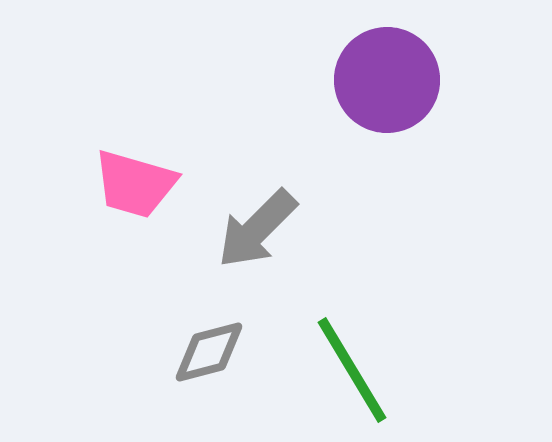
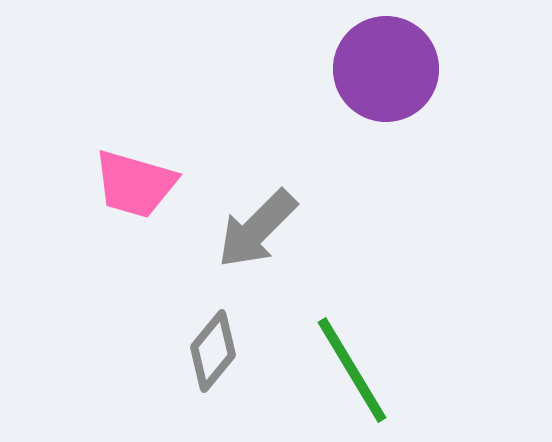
purple circle: moved 1 px left, 11 px up
gray diamond: moved 4 px right, 1 px up; rotated 36 degrees counterclockwise
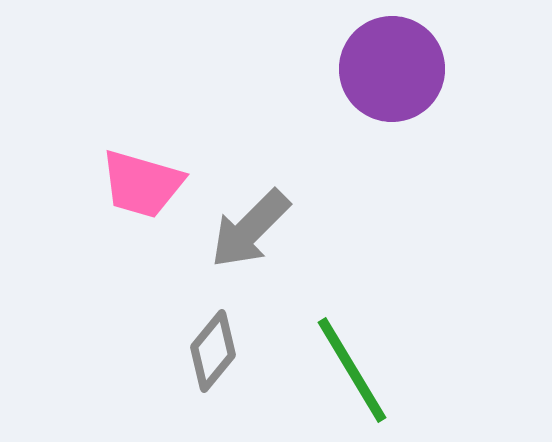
purple circle: moved 6 px right
pink trapezoid: moved 7 px right
gray arrow: moved 7 px left
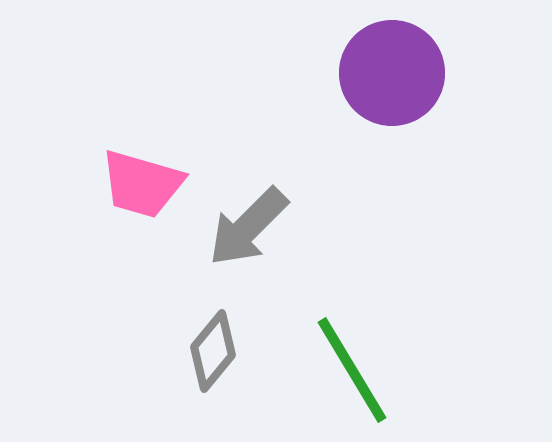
purple circle: moved 4 px down
gray arrow: moved 2 px left, 2 px up
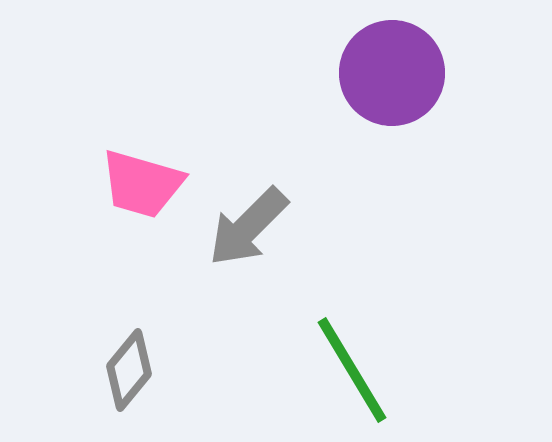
gray diamond: moved 84 px left, 19 px down
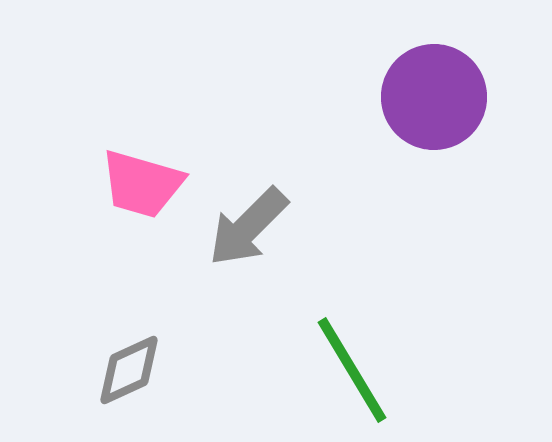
purple circle: moved 42 px right, 24 px down
gray diamond: rotated 26 degrees clockwise
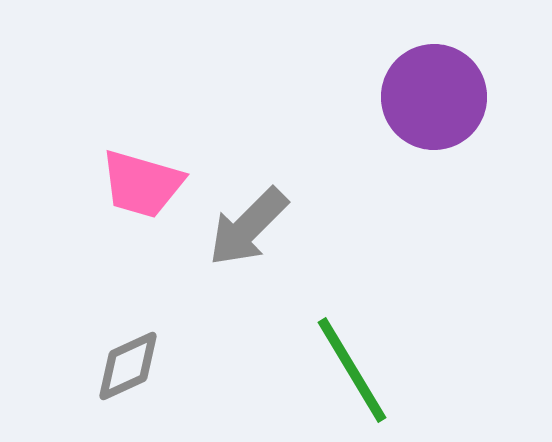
gray diamond: moved 1 px left, 4 px up
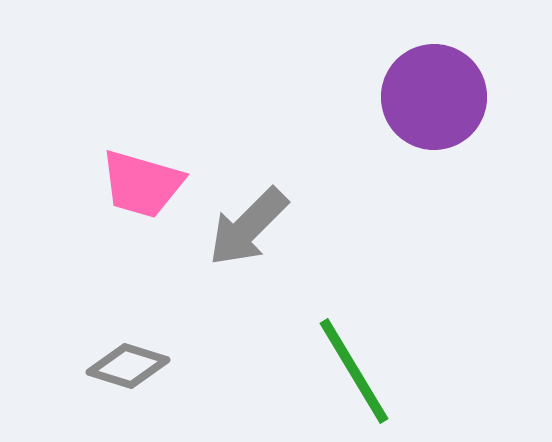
gray diamond: rotated 42 degrees clockwise
green line: moved 2 px right, 1 px down
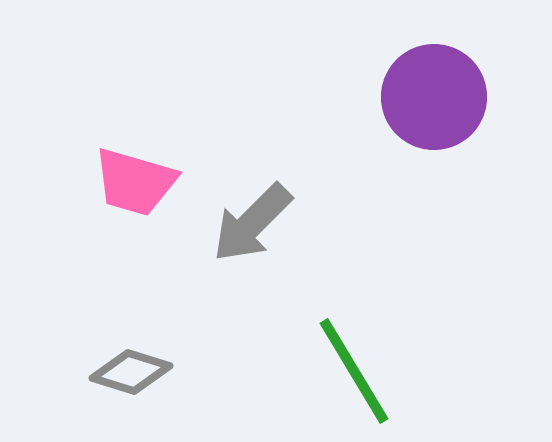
pink trapezoid: moved 7 px left, 2 px up
gray arrow: moved 4 px right, 4 px up
gray diamond: moved 3 px right, 6 px down
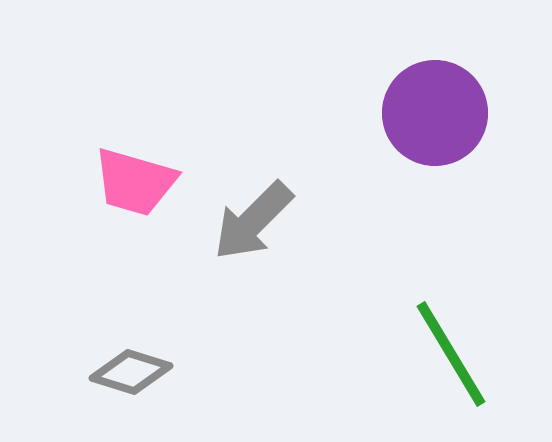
purple circle: moved 1 px right, 16 px down
gray arrow: moved 1 px right, 2 px up
green line: moved 97 px right, 17 px up
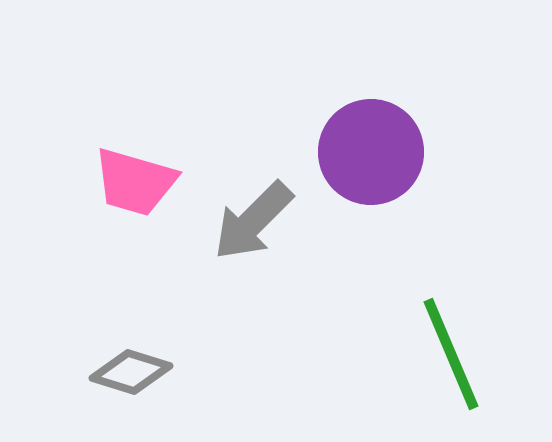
purple circle: moved 64 px left, 39 px down
green line: rotated 8 degrees clockwise
